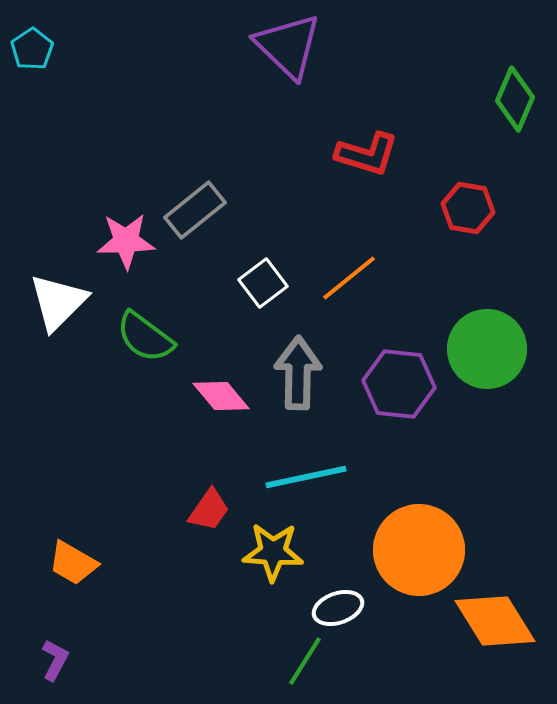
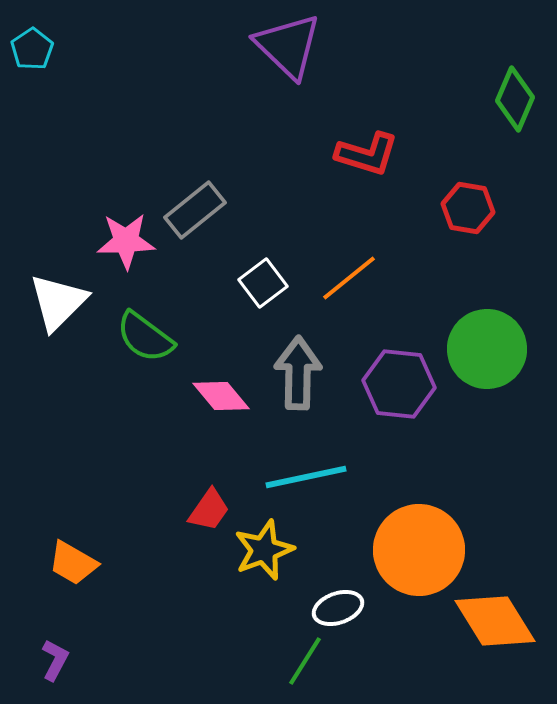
yellow star: moved 9 px left, 2 px up; rotated 24 degrees counterclockwise
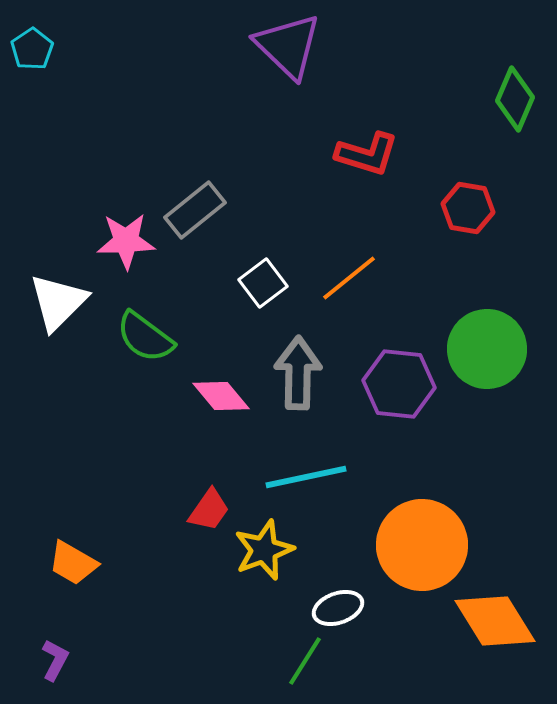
orange circle: moved 3 px right, 5 px up
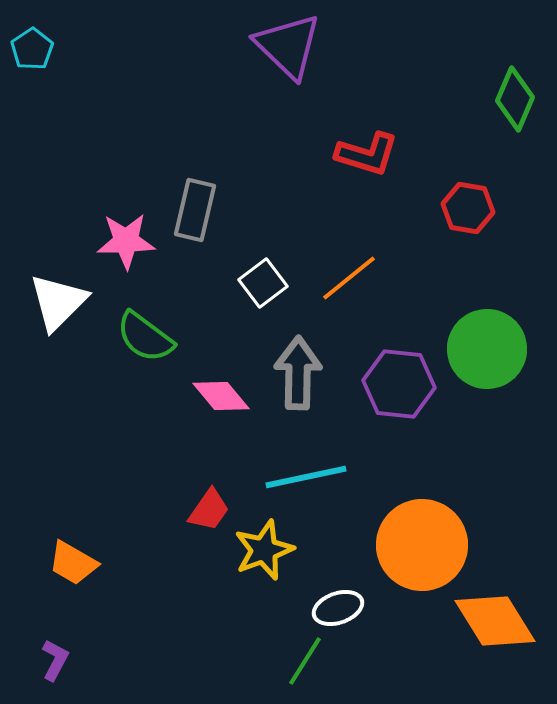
gray rectangle: rotated 38 degrees counterclockwise
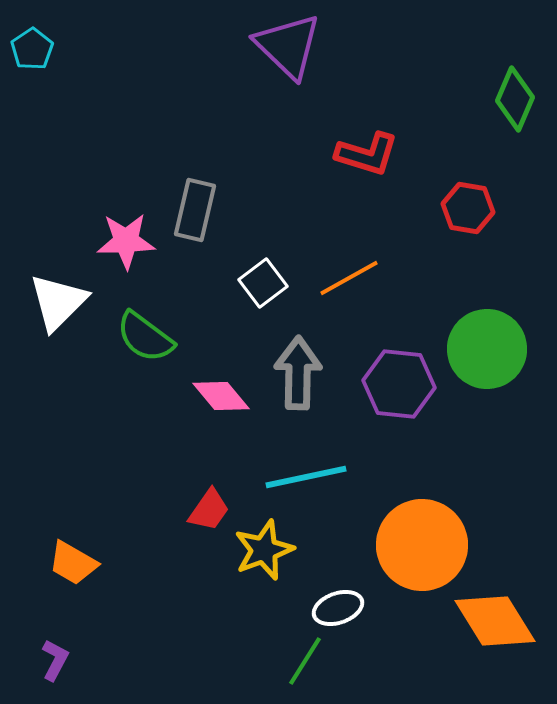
orange line: rotated 10 degrees clockwise
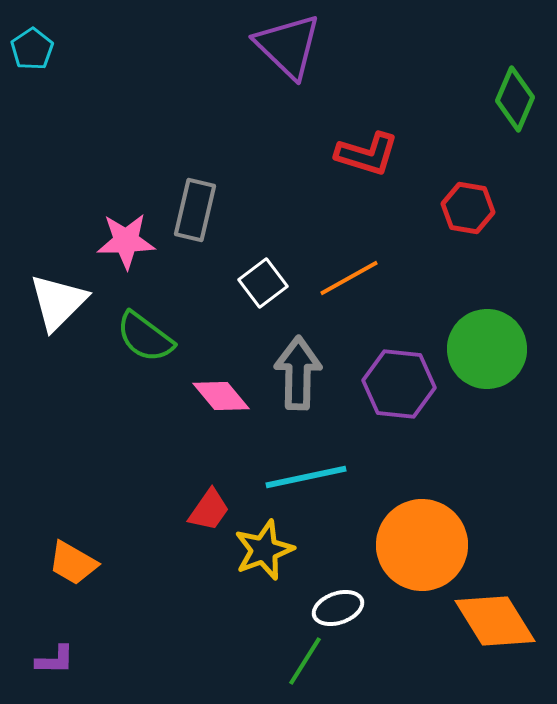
purple L-shape: rotated 63 degrees clockwise
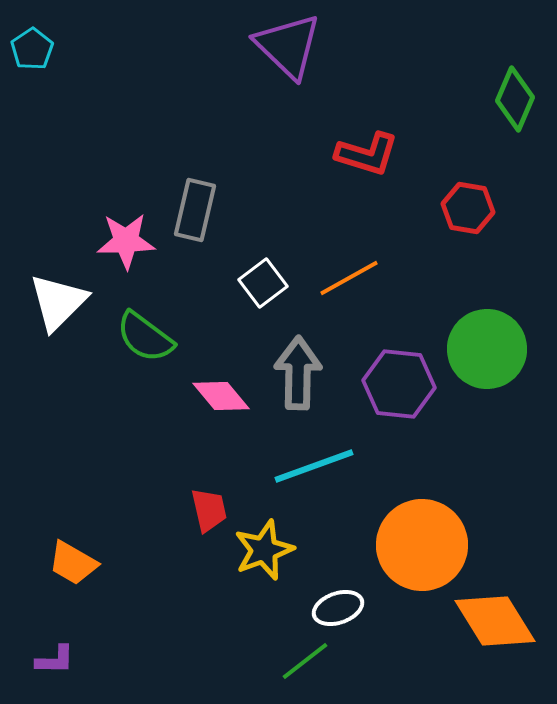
cyan line: moved 8 px right, 11 px up; rotated 8 degrees counterclockwise
red trapezoid: rotated 48 degrees counterclockwise
green line: rotated 20 degrees clockwise
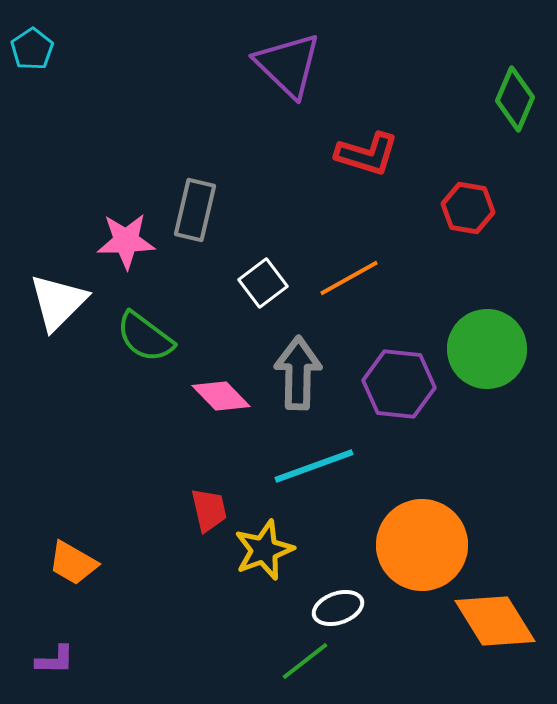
purple triangle: moved 19 px down
pink diamond: rotated 4 degrees counterclockwise
